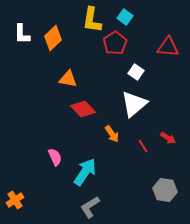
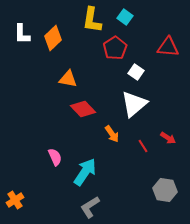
red pentagon: moved 5 px down
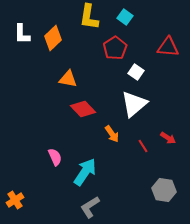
yellow L-shape: moved 3 px left, 3 px up
gray hexagon: moved 1 px left
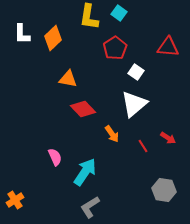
cyan square: moved 6 px left, 4 px up
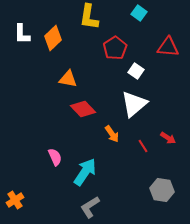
cyan square: moved 20 px right
white square: moved 1 px up
gray hexagon: moved 2 px left
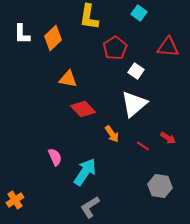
red line: rotated 24 degrees counterclockwise
gray hexagon: moved 2 px left, 4 px up
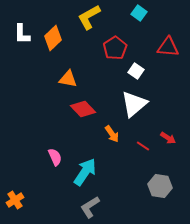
yellow L-shape: rotated 52 degrees clockwise
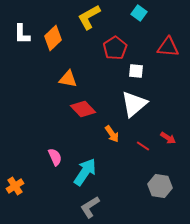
white square: rotated 28 degrees counterclockwise
orange cross: moved 14 px up
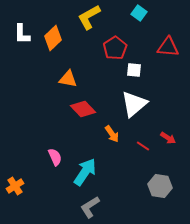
white square: moved 2 px left, 1 px up
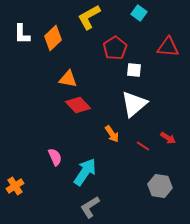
red diamond: moved 5 px left, 4 px up
